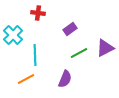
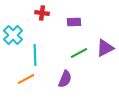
red cross: moved 4 px right
purple rectangle: moved 4 px right, 7 px up; rotated 32 degrees clockwise
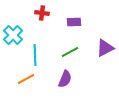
green line: moved 9 px left, 1 px up
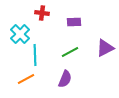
cyan cross: moved 7 px right, 1 px up
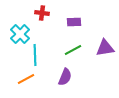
purple triangle: rotated 18 degrees clockwise
green line: moved 3 px right, 2 px up
purple semicircle: moved 2 px up
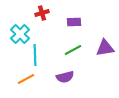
red cross: rotated 24 degrees counterclockwise
purple semicircle: rotated 54 degrees clockwise
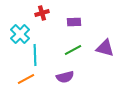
purple triangle: rotated 24 degrees clockwise
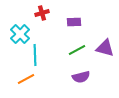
green line: moved 4 px right
purple semicircle: moved 16 px right
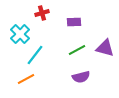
cyan line: rotated 40 degrees clockwise
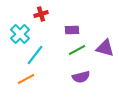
red cross: moved 1 px left, 1 px down
purple rectangle: moved 2 px left, 8 px down
